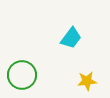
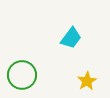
yellow star: rotated 24 degrees counterclockwise
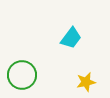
yellow star: moved 1 px left, 1 px down; rotated 18 degrees clockwise
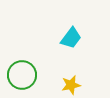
yellow star: moved 15 px left, 3 px down
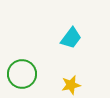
green circle: moved 1 px up
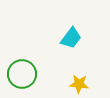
yellow star: moved 8 px right, 1 px up; rotated 18 degrees clockwise
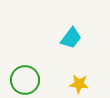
green circle: moved 3 px right, 6 px down
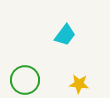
cyan trapezoid: moved 6 px left, 3 px up
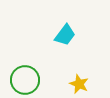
yellow star: rotated 18 degrees clockwise
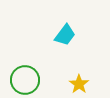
yellow star: rotated 12 degrees clockwise
